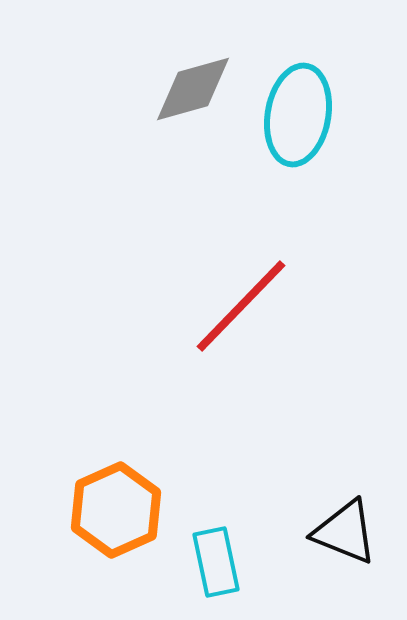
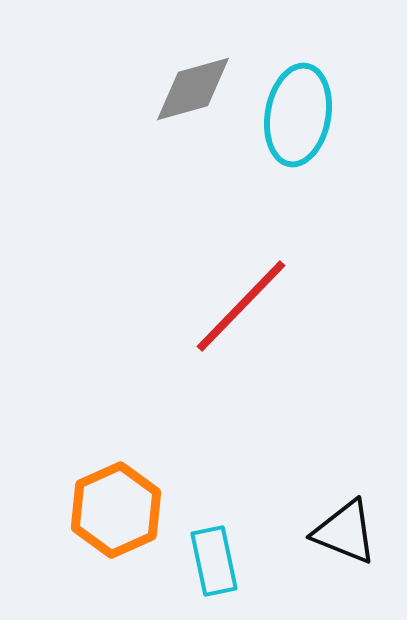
cyan rectangle: moved 2 px left, 1 px up
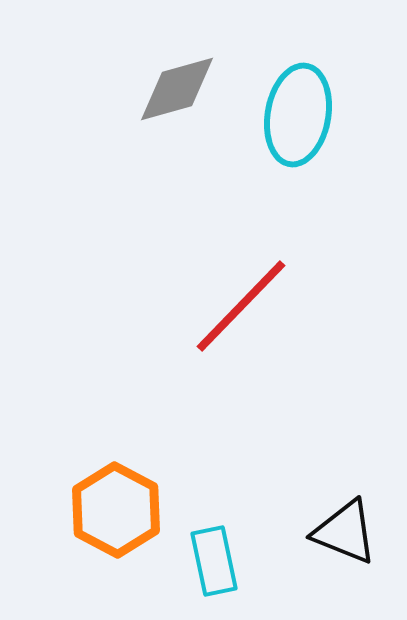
gray diamond: moved 16 px left
orange hexagon: rotated 8 degrees counterclockwise
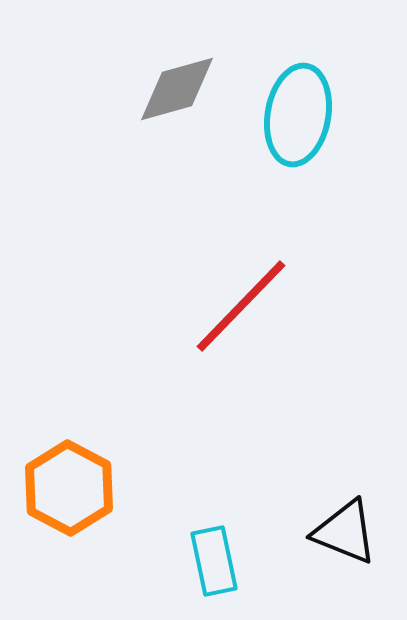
orange hexagon: moved 47 px left, 22 px up
